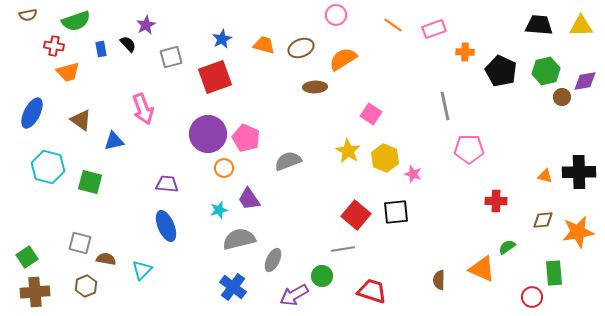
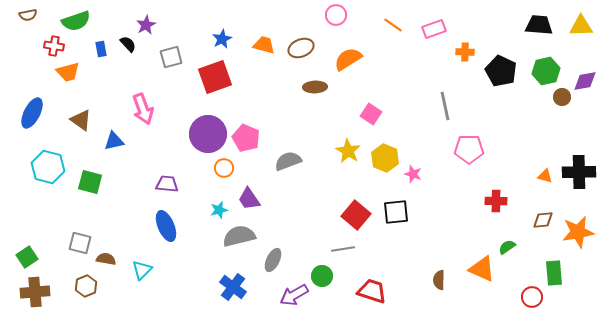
orange semicircle at (343, 59): moved 5 px right
gray semicircle at (239, 239): moved 3 px up
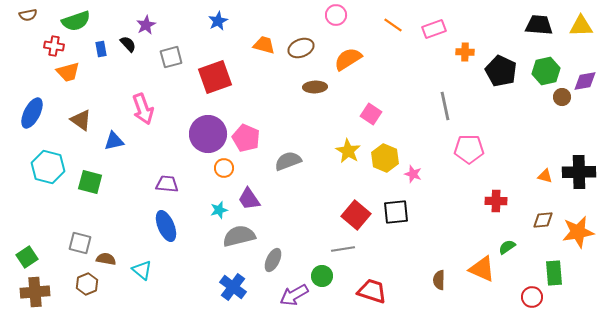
blue star at (222, 39): moved 4 px left, 18 px up
cyan triangle at (142, 270): rotated 35 degrees counterclockwise
brown hexagon at (86, 286): moved 1 px right, 2 px up
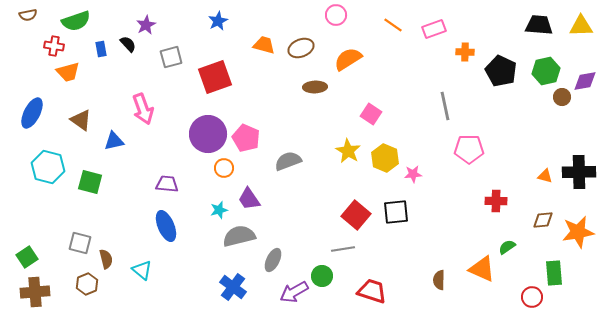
pink star at (413, 174): rotated 24 degrees counterclockwise
brown semicircle at (106, 259): rotated 66 degrees clockwise
purple arrow at (294, 295): moved 3 px up
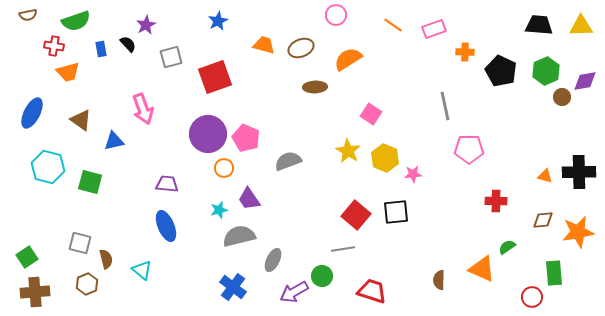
green hexagon at (546, 71): rotated 12 degrees counterclockwise
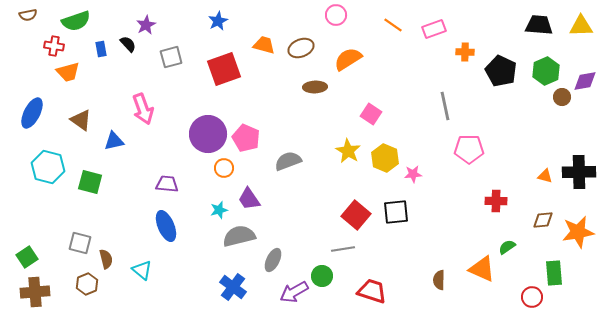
red square at (215, 77): moved 9 px right, 8 px up
